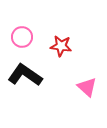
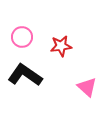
red star: rotated 15 degrees counterclockwise
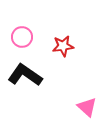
red star: moved 2 px right
pink triangle: moved 20 px down
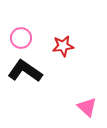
pink circle: moved 1 px left, 1 px down
black L-shape: moved 4 px up
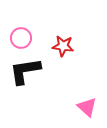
red star: rotated 15 degrees clockwise
black L-shape: rotated 44 degrees counterclockwise
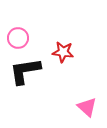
pink circle: moved 3 px left
red star: moved 6 px down
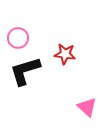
red star: moved 2 px right, 2 px down
black L-shape: rotated 8 degrees counterclockwise
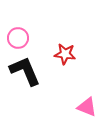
black L-shape: rotated 84 degrees clockwise
pink triangle: rotated 20 degrees counterclockwise
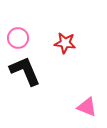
red star: moved 11 px up
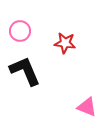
pink circle: moved 2 px right, 7 px up
